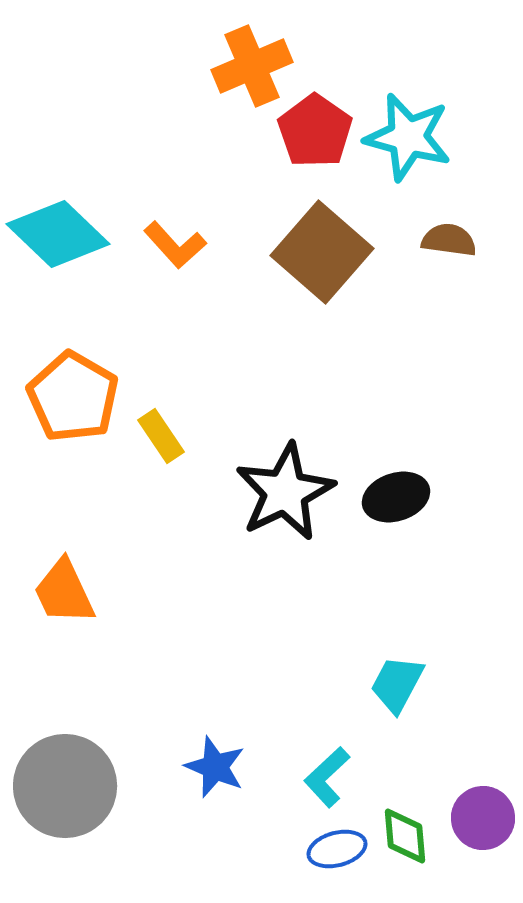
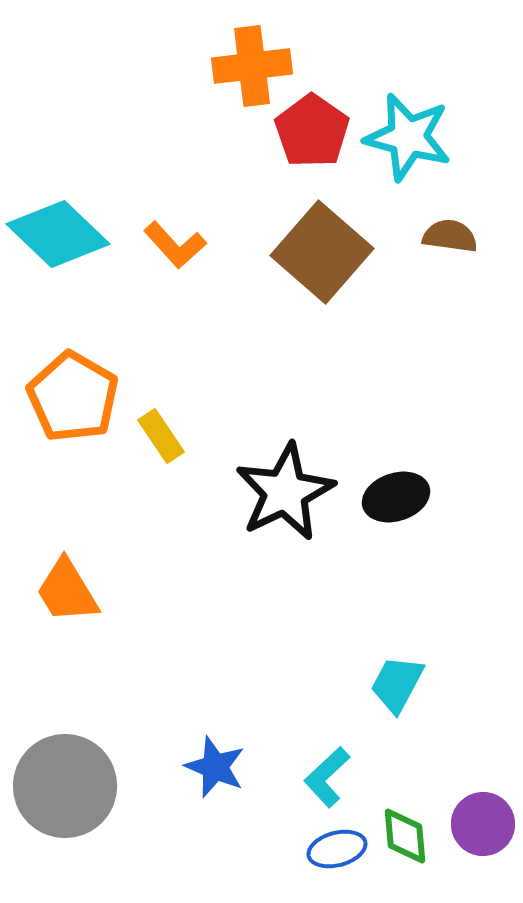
orange cross: rotated 16 degrees clockwise
red pentagon: moved 3 px left
brown semicircle: moved 1 px right, 4 px up
orange trapezoid: moved 3 px right, 1 px up; rotated 6 degrees counterclockwise
purple circle: moved 6 px down
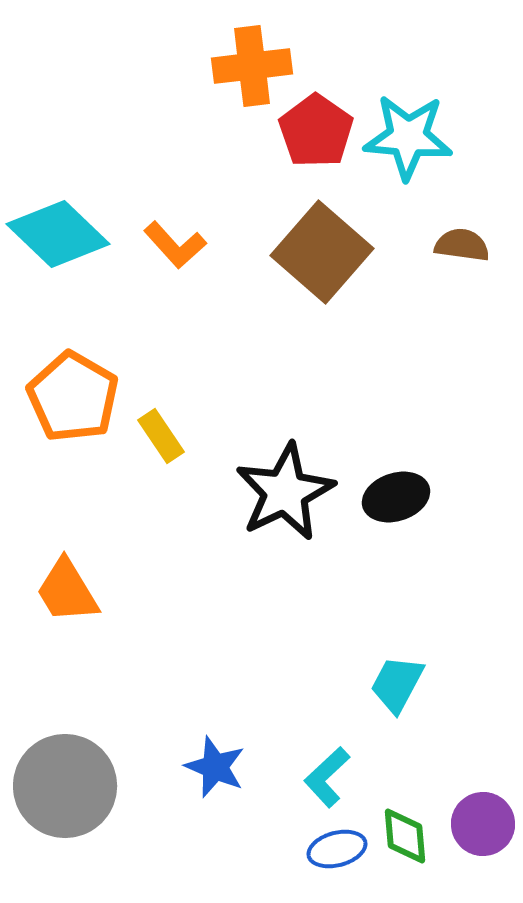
red pentagon: moved 4 px right
cyan star: rotated 10 degrees counterclockwise
brown semicircle: moved 12 px right, 9 px down
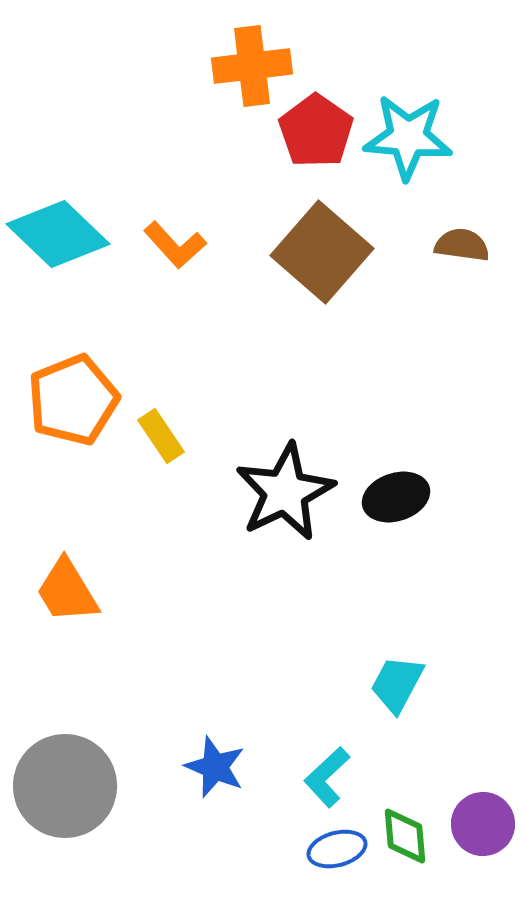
orange pentagon: moved 3 px down; rotated 20 degrees clockwise
